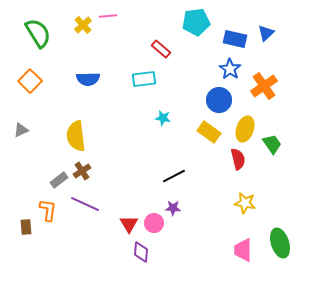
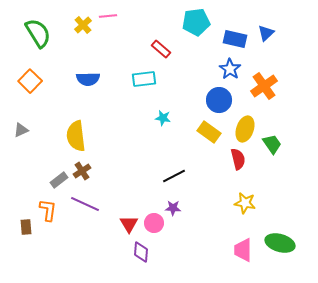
green ellipse: rotated 56 degrees counterclockwise
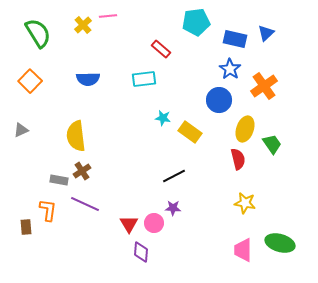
yellow rectangle: moved 19 px left
gray rectangle: rotated 48 degrees clockwise
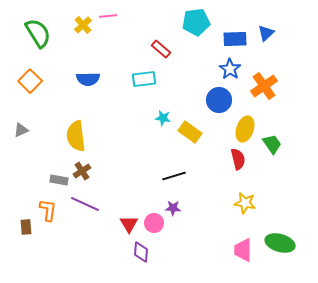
blue rectangle: rotated 15 degrees counterclockwise
black line: rotated 10 degrees clockwise
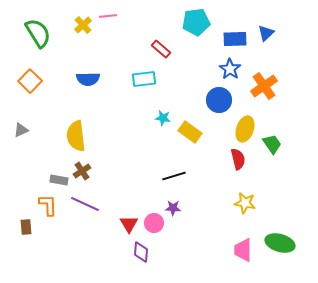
orange L-shape: moved 5 px up; rotated 10 degrees counterclockwise
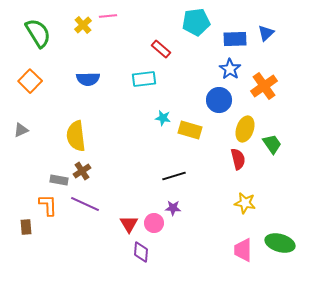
yellow rectangle: moved 2 px up; rotated 20 degrees counterclockwise
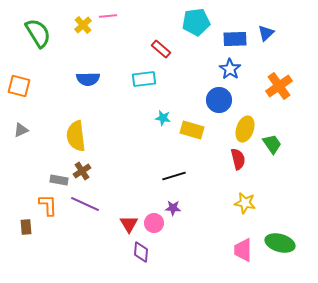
orange square: moved 11 px left, 5 px down; rotated 30 degrees counterclockwise
orange cross: moved 15 px right
yellow rectangle: moved 2 px right
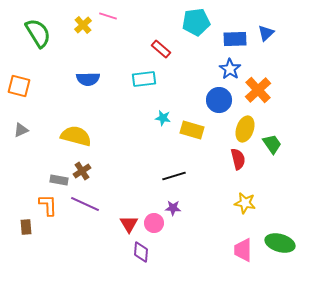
pink line: rotated 24 degrees clockwise
orange cross: moved 21 px left, 4 px down; rotated 8 degrees counterclockwise
yellow semicircle: rotated 112 degrees clockwise
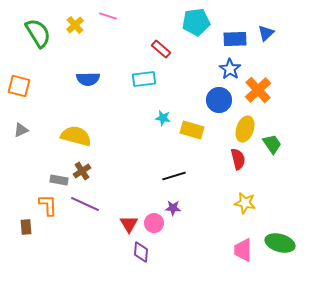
yellow cross: moved 8 px left
